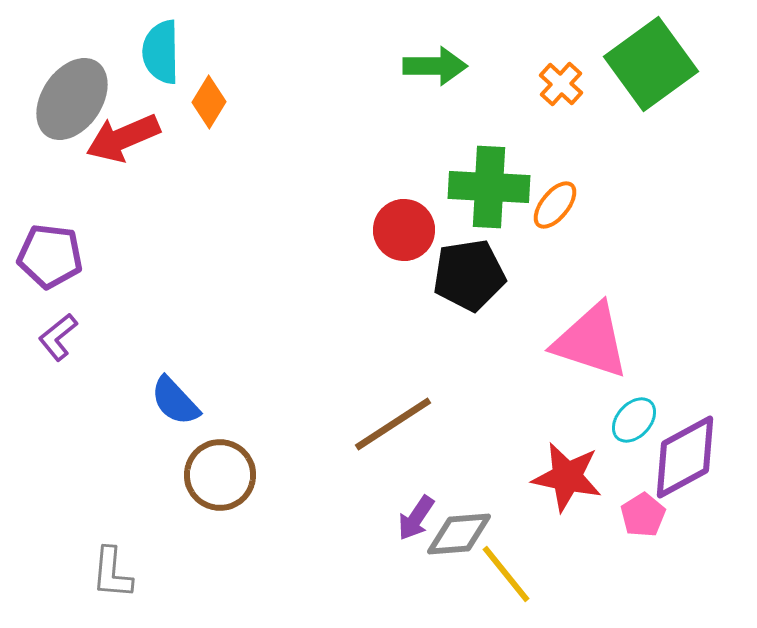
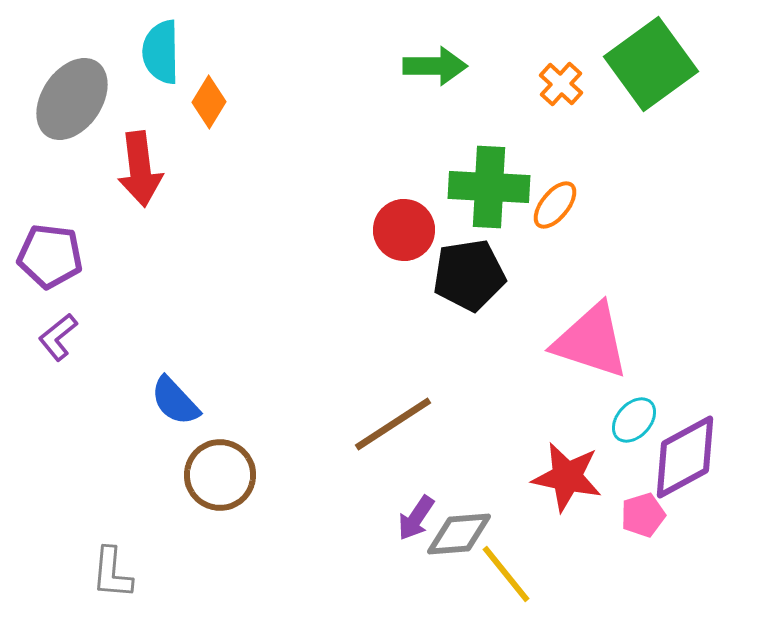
red arrow: moved 17 px right, 31 px down; rotated 74 degrees counterclockwise
pink pentagon: rotated 15 degrees clockwise
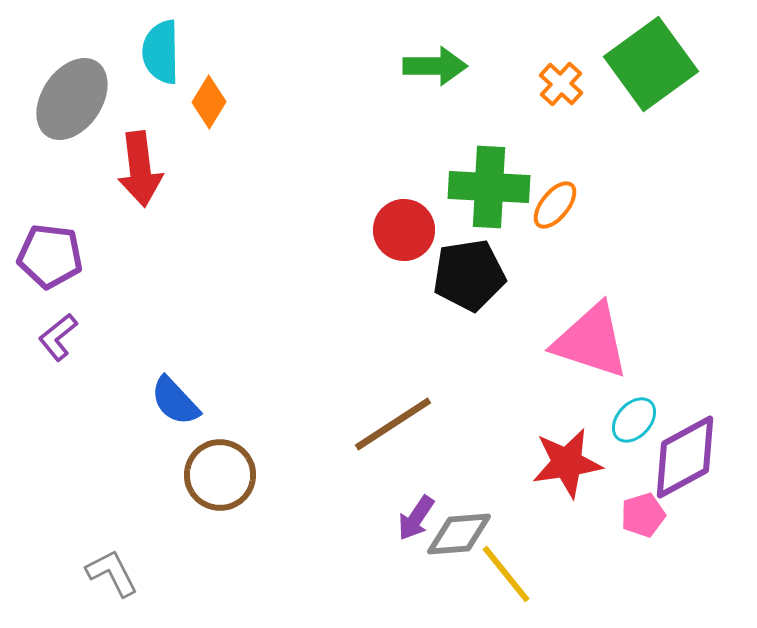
red star: moved 14 px up; rotated 20 degrees counterclockwise
gray L-shape: rotated 148 degrees clockwise
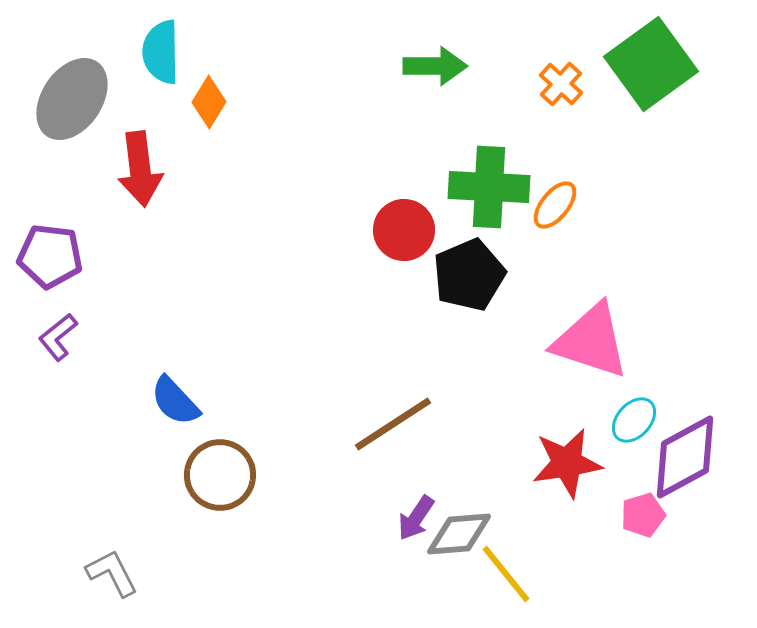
black pentagon: rotated 14 degrees counterclockwise
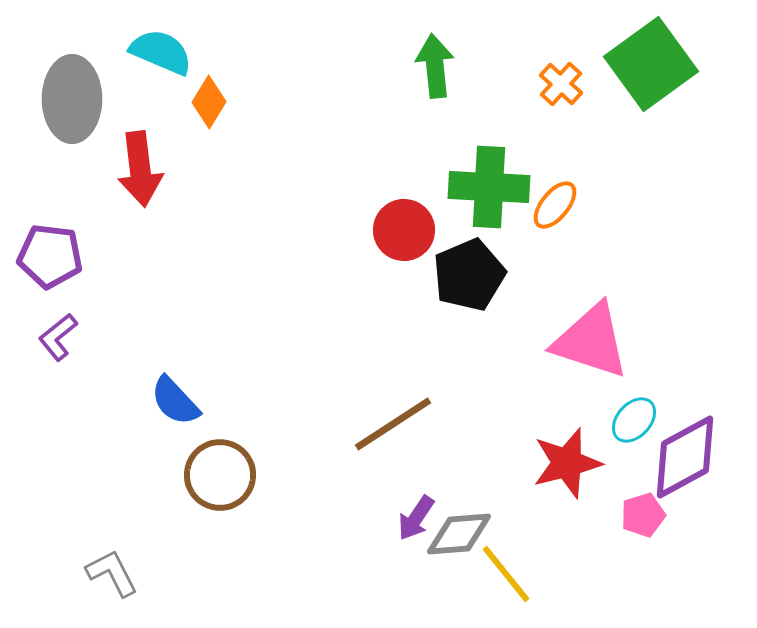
cyan semicircle: rotated 114 degrees clockwise
green arrow: rotated 96 degrees counterclockwise
gray ellipse: rotated 34 degrees counterclockwise
red star: rotated 6 degrees counterclockwise
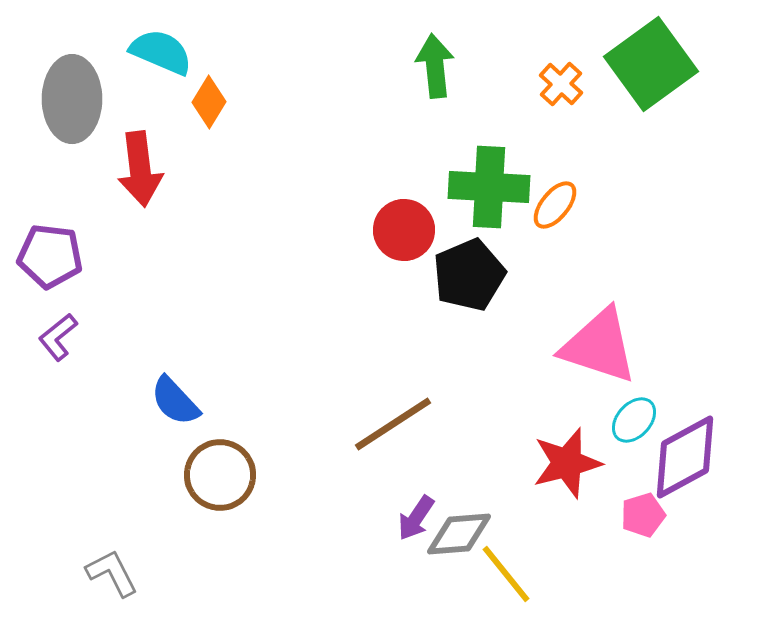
pink triangle: moved 8 px right, 5 px down
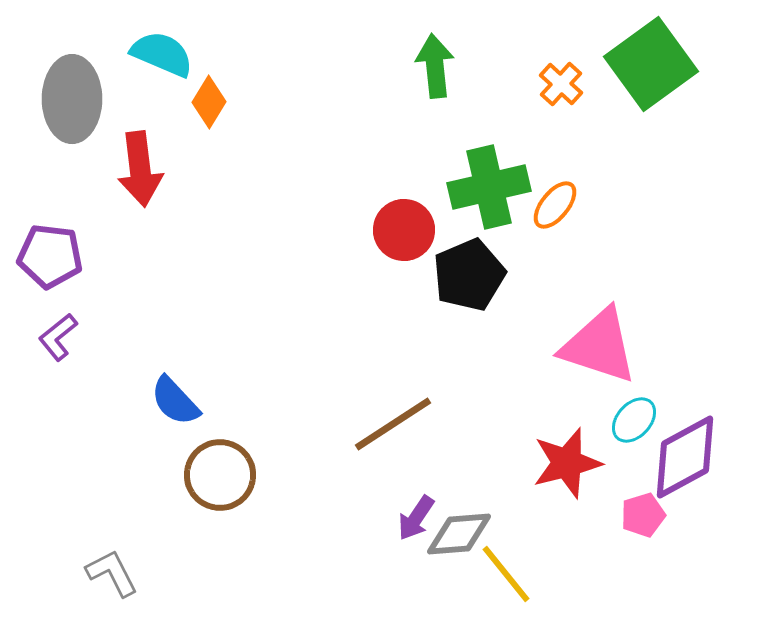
cyan semicircle: moved 1 px right, 2 px down
green cross: rotated 16 degrees counterclockwise
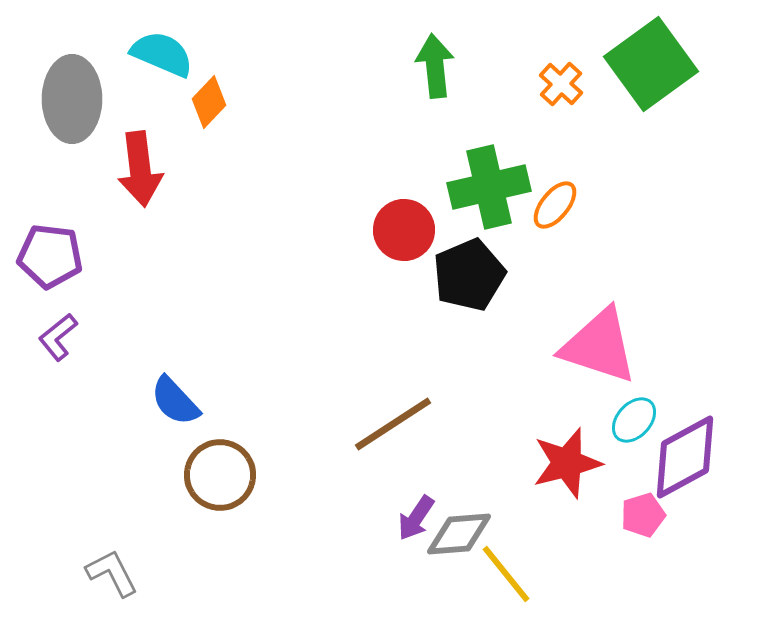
orange diamond: rotated 12 degrees clockwise
